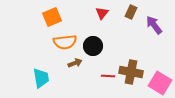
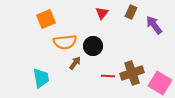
orange square: moved 6 px left, 2 px down
brown arrow: rotated 32 degrees counterclockwise
brown cross: moved 1 px right, 1 px down; rotated 30 degrees counterclockwise
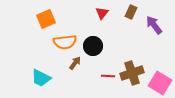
cyan trapezoid: rotated 125 degrees clockwise
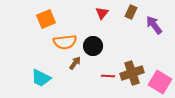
pink square: moved 1 px up
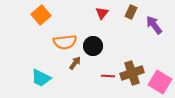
orange square: moved 5 px left, 4 px up; rotated 18 degrees counterclockwise
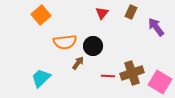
purple arrow: moved 2 px right, 2 px down
brown arrow: moved 3 px right
cyan trapezoid: rotated 110 degrees clockwise
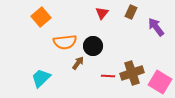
orange square: moved 2 px down
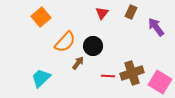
orange semicircle: rotated 40 degrees counterclockwise
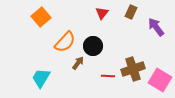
brown cross: moved 1 px right, 4 px up
cyan trapezoid: rotated 15 degrees counterclockwise
pink square: moved 2 px up
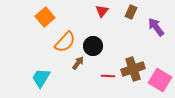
red triangle: moved 2 px up
orange square: moved 4 px right
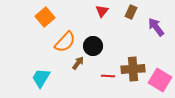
brown cross: rotated 15 degrees clockwise
